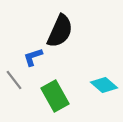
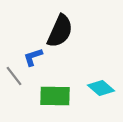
gray line: moved 4 px up
cyan diamond: moved 3 px left, 3 px down
green rectangle: rotated 60 degrees counterclockwise
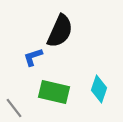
gray line: moved 32 px down
cyan diamond: moved 2 px left, 1 px down; rotated 68 degrees clockwise
green rectangle: moved 1 px left, 4 px up; rotated 12 degrees clockwise
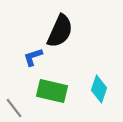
green rectangle: moved 2 px left, 1 px up
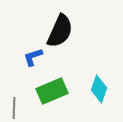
green rectangle: rotated 36 degrees counterclockwise
gray line: rotated 40 degrees clockwise
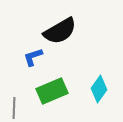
black semicircle: rotated 36 degrees clockwise
cyan diamond: rotated 16 degrees clockwise
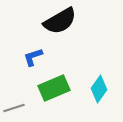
black semicircle: moved 10 px up
green rectangle: moved 2 px right, 3 px up
gray line: rotated 70 degrees clockwise
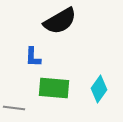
blue L-shape: rotated 70 degrees counterclockwise
green rectangle: rotated 28 degrees clockwise
gray line: rotated 25 degrees clockwise
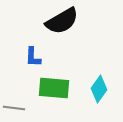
black semicircle: moved 2 px right
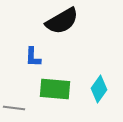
green rectangle: moved 1 px right, 1 px down
